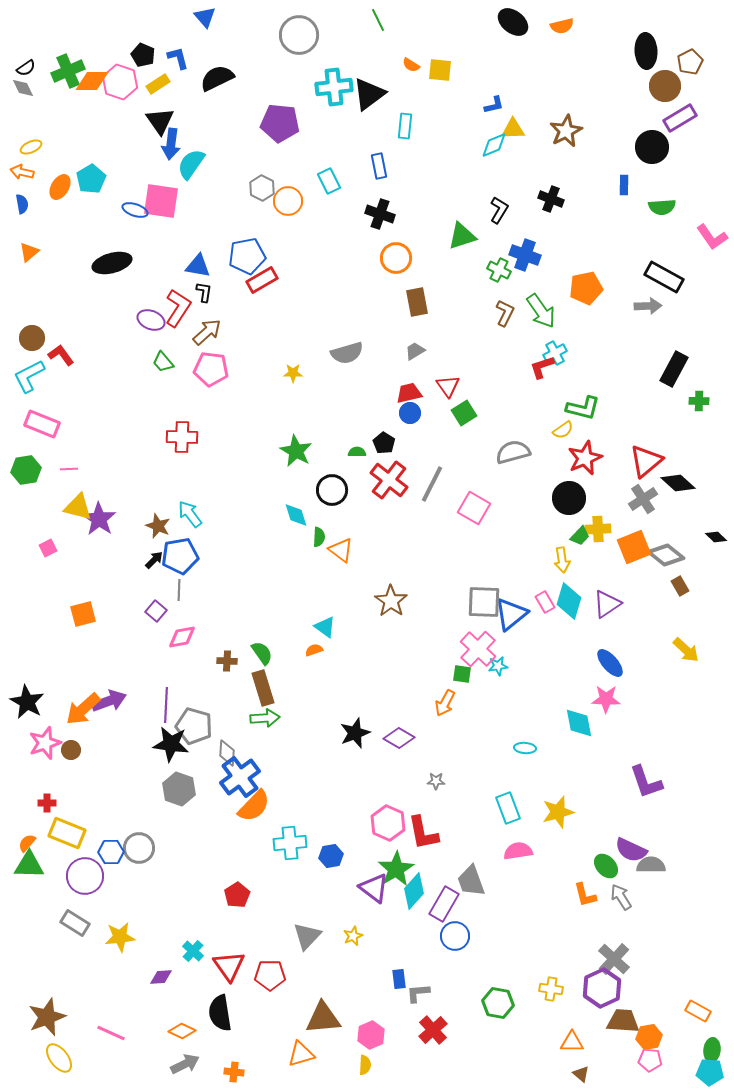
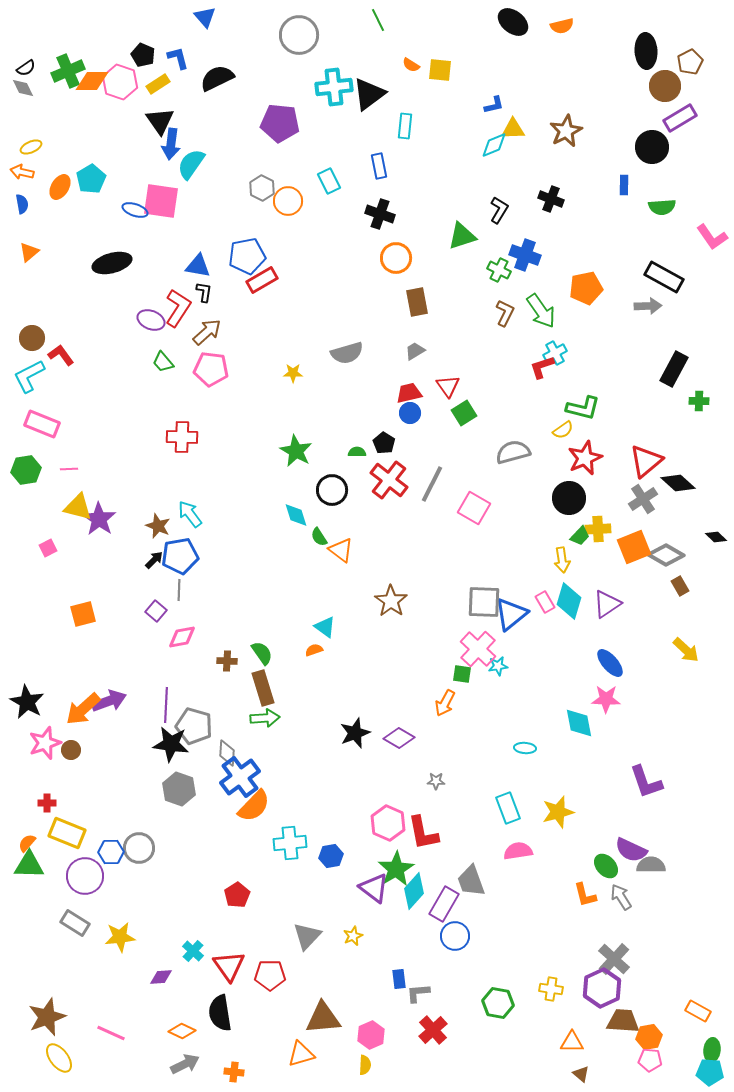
green semicircle at (319, 537): rotated 144 degrees clockwise
gray diamond at (666, 555): rotated 9 degrees counterclockwise
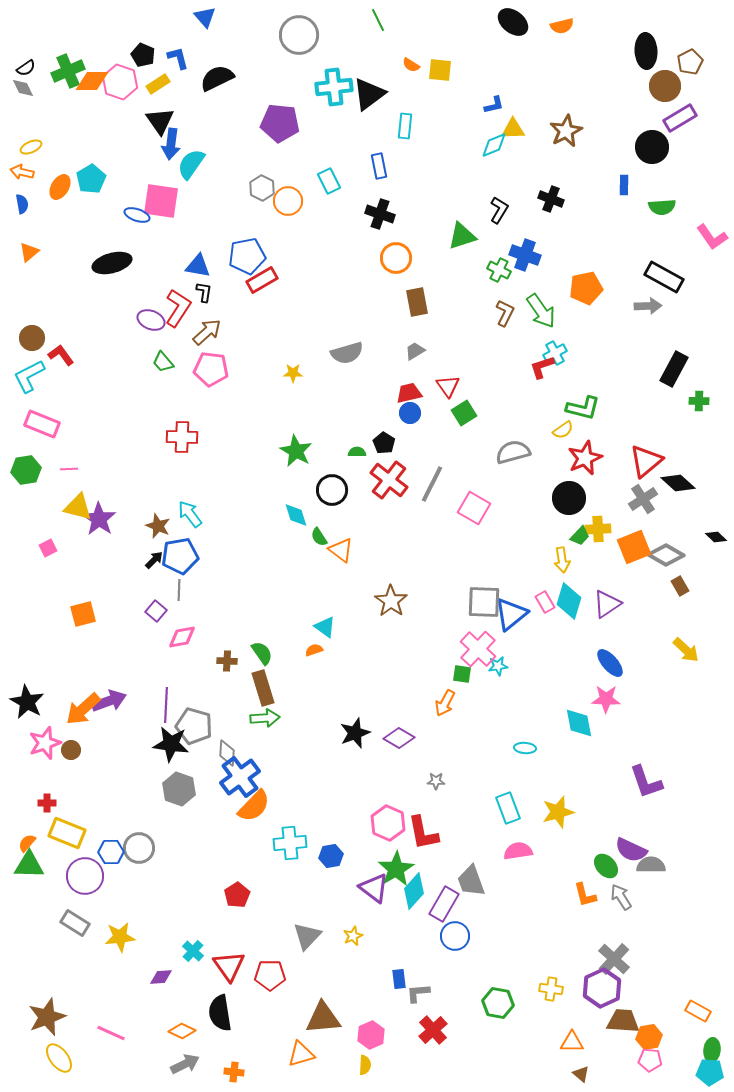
blue ellipse at (135, 210): moved 2 px right, 5 px down
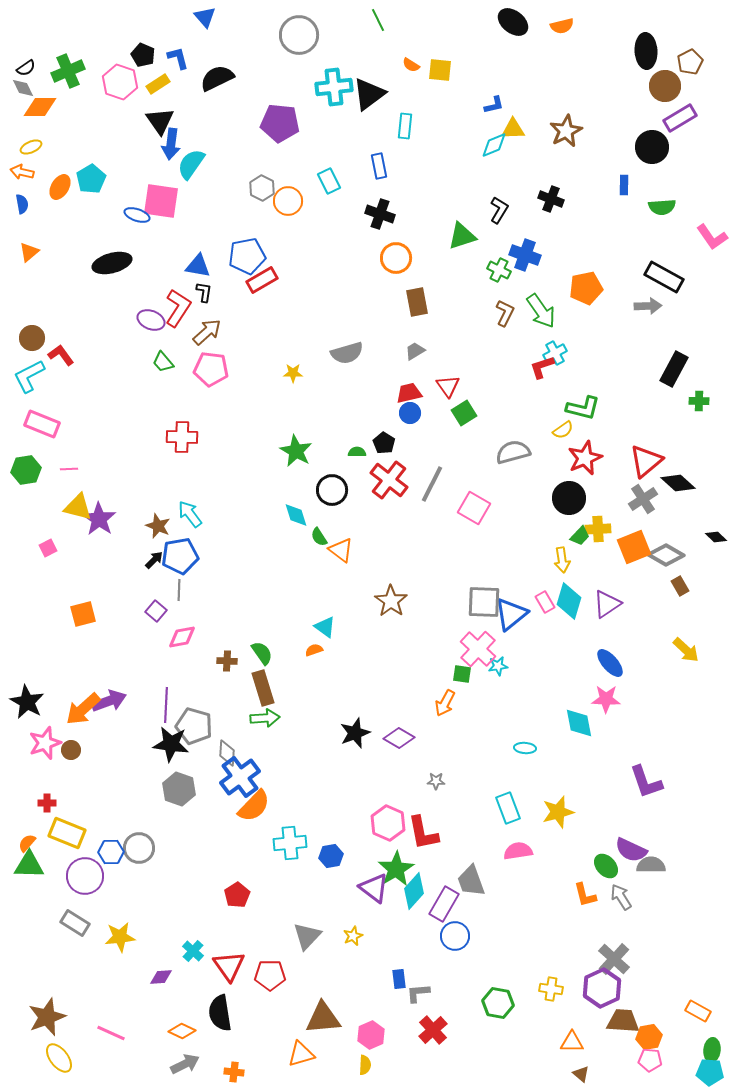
orange diamond at (92, 81): moved 52 px left, 26 px down
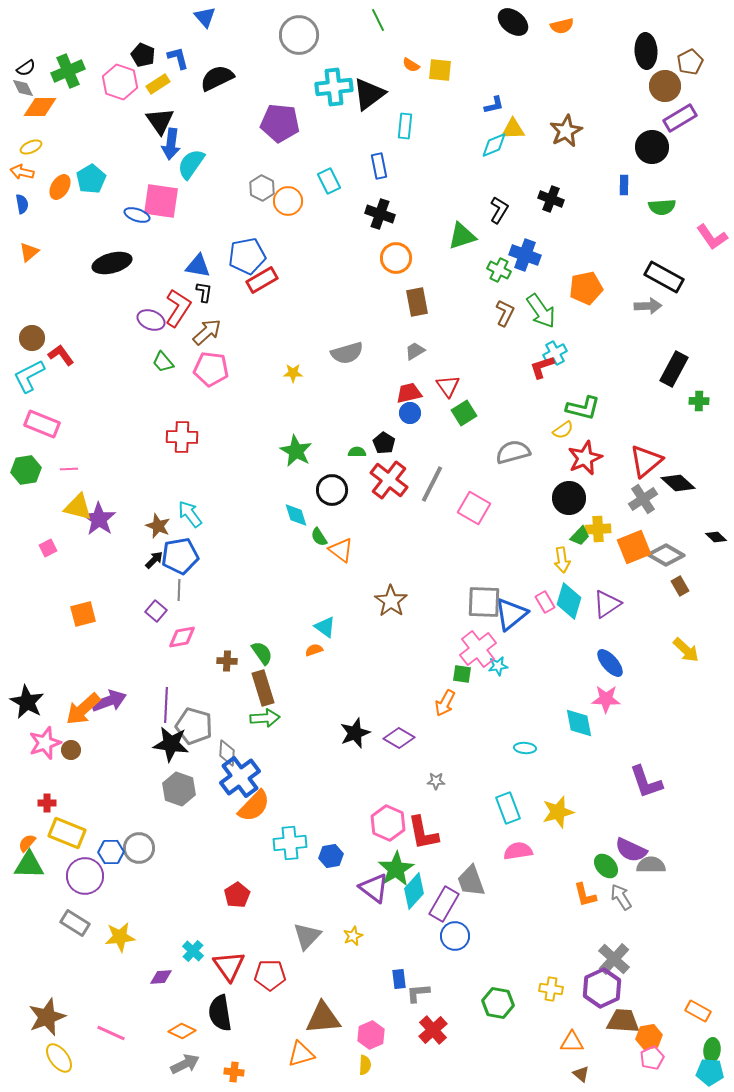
pink cross at (478, 649): rotated 9 degrees clockwise
pink pentagon at (650, 1060): moved 2 px right, 2 px up; rotated 30 degrees counterclockwise
